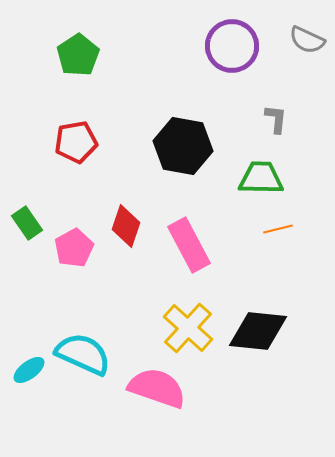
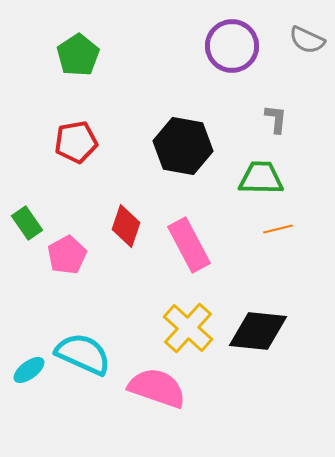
pink pentagon: moved 7 px left, 7 px down
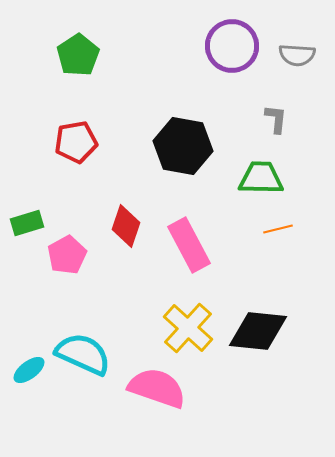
gray semicircle: moved 10 px left, 15 px down; rotated 21 degrees counterclockwise
green rectangle: rotated 72 degrees counterclockwise
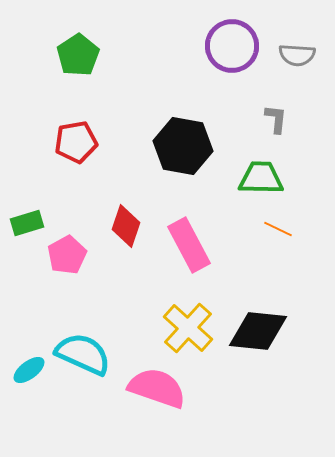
orange line: rotated 40 degrees clockwise
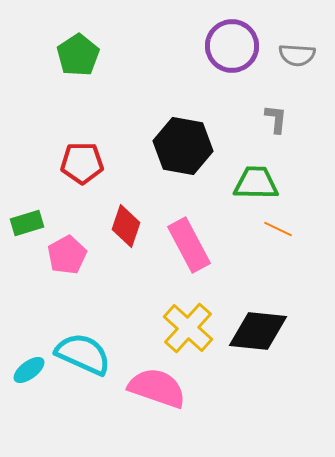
red pentagon: moved 6 px right, 21 px down; rotated 9 degrees clockwise
green trapezoid: moved 5 px left, 5 px down
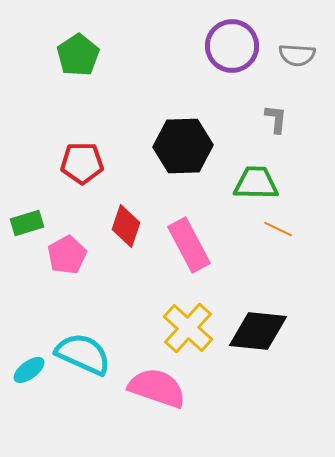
black hexagon: rotated 12 degrees counterclockwise
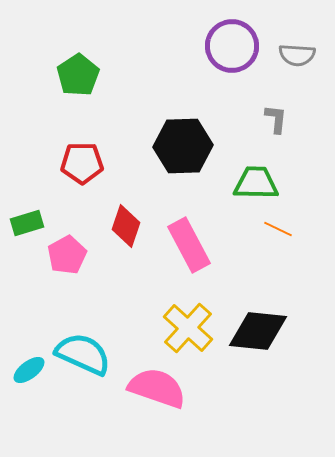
green pentagon: moved 20 px down
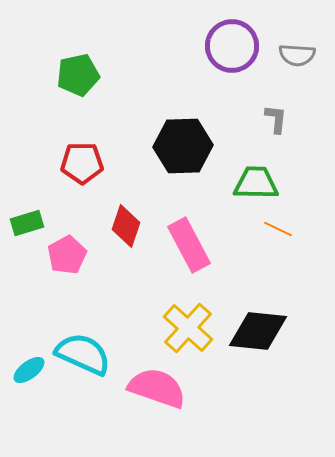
green pentagon: rotated 21 degrees clockwise
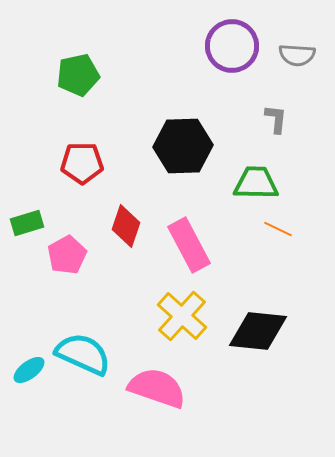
yellow cross: moved 6 px left, 12 px up
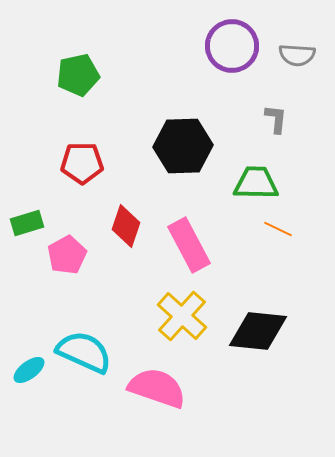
cyan semicircle: moved 1 px right, 2 px up
